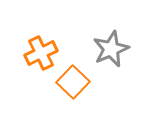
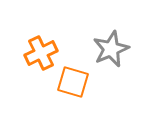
orange square: rotated 28 degrees counterclockwise
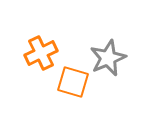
gray star: moved 3 px left, 9 px down
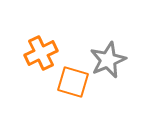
gray star: moved 2 px down
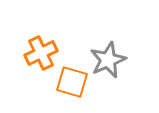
orange square: moved 1 px left
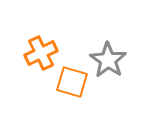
gray star: rotated 15 degrees counterclockwise
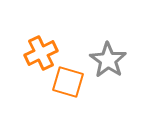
orange square: moved 4 px left
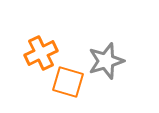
gray star: moved 2 px left, 1 px down; rotated 21 degrees clockwise
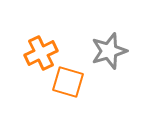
gray star: moved 3 px right, 10 px up
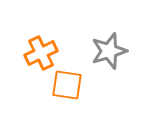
orange square: moved 1 px left, 3 px down; rotated 8 degrees counterclockwise
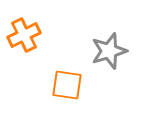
orange cross: moved 17 px left, 18 px up
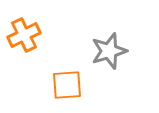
orange square: rotated 12 degrees counterclockwise
